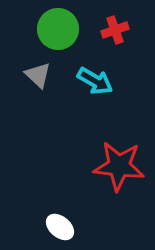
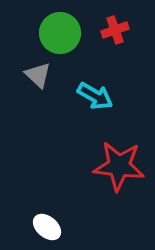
green circle: moved 2 px right, 4 px down
cyan arrow: moved 15 px down
white ellipse: moved 13 px left
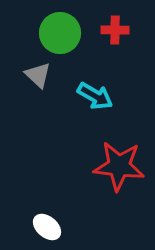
red cross: rotated 20 degrees clockwise
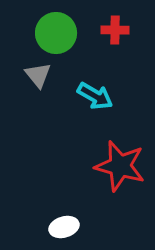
green circle: moved 4 px left
gray triangle: rotated 8 degrees clockwise
red star: moved 1 px right; rotated 9 degrees clockwise
white ellipse: moved 17 px right; rotated 56 degrees counterclockwise
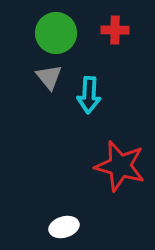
gray triangle: moved 11 px right, 2 px down
cyan arrow: moved 6 px left, 1 px up; rotated 63 degrees clockwise
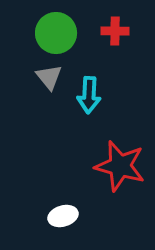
red cross: moved 1 px down
white ellipse: moved 1 px left, 11 px up
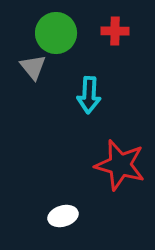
gray triangle: moved 16 px left, 10 px up
red star: moved 1 px up
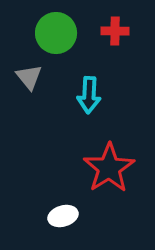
gray triangle: moved 4 px left, 10 px down
red star: moved 11 px left, 3 px down; rotated 24 degrees clockwise
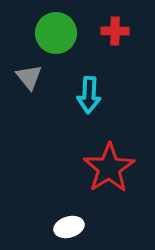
white ellipse: moved 6 px right, 11 px down
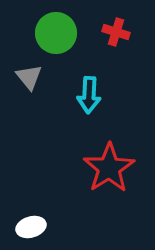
red cross: moved 1 px right, 1 px down; rotated 16 degrees clockwise
white ellipse: moved 38 px left
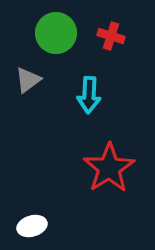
red cross: moved 5 px left, 4 px down
gray triangle: moved 1 px left, 3 px down; rotated 32 degrees clockwise
white ellipse: moved 1 px right, 1 px up
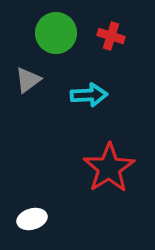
cyan arrow: rotated 96 degrees counterclockwise
white ellipse: moved 7 px up
